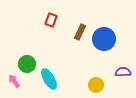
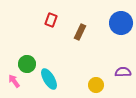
blue circle: moved 17 px right, 16 px up
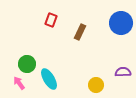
pink arrow: moved 5 px right, 2 px down
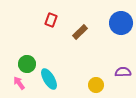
brown rectangle: rotated 21 degrees clockwise
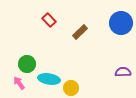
red rectangle: moved 2 px left; rotated 64 degrees counterclockwise
cyan ellipse: rotated 50 degrees counterclockwise
yellow circle: moved 25 px left, 3 px down
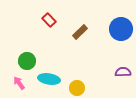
blue circle: moved 6 px down
green circle: moved 3 px up
yellow circle: moved 6 px right
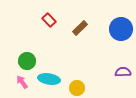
brown rectangle: moved 4 px up
pink arrow: moved 3 px right, 1 px up
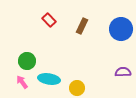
brown rectangle: moved 2 px right, 2 px up; rotated 21 degrees counterclockwise
